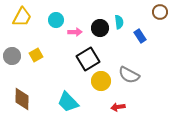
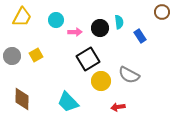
brown circle: moved 2 px right
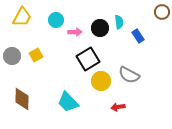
blue rectangle: moved 2 px left
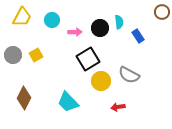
cyan circle: moved 4 px left
gray circle: moved 1 px right, 1 px up
brown diamond: moved 2 px right, 1 px up; rotated 25 degrees clockwise
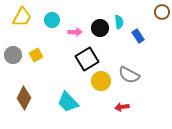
black square: moved 1 px left
red arrow: moved 4 px right
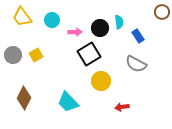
yellow trapezoid: rotated 115 degrees clockwise
black square: moved 2 px right, 5 px up
gray semicircle: moved 7 px right, 11 px up
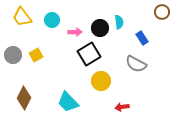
blue rectangle: moved 4 px right, 2 px down
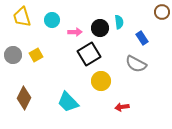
yellow trapezoid: rotated 20 degrees clockwise
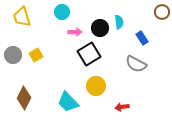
cyan circle: moved 10 px right, 8 px up
yellow circle: moved 5 px left, 5 px down
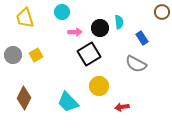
yellow trapezoid: moved 3 px right, 1 px down
yellow circle: moved 3 px right
